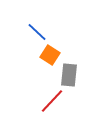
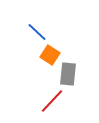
gray rectangle: moved 1 px left, 1 px up
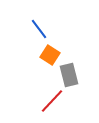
blue line: moved 2 px right, 3 px up; rotated 10 degrees clockwise
gray rectangle: moved 1 px right, 1 px down; rotated 20 degrees counterclockwise
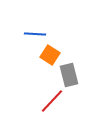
blue line: moved 4 px left, 5 px down; rotated 50 degrees counterclockwise
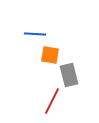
orange square: rotated 24 degrees counterclockwise
red line: rotated 16 degrees counterclockwise
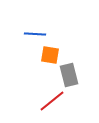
red line: rotated 24 degrees clockwise
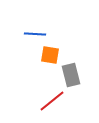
gray rectangle: moved 2 px right
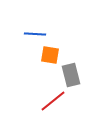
red line: moved 1 px right
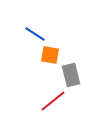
blue line: rotated 30 degrees clockwise
